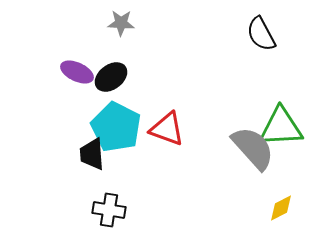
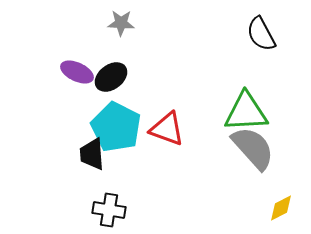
green triangle: moved 35 px left, 15 px up
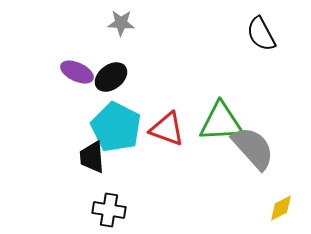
green triangle: moved 25 px left, 10 px down
black trapezoid: moved 3 px down
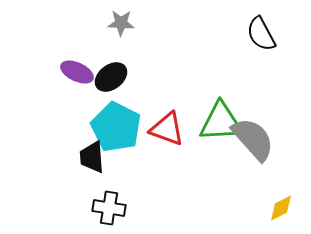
gray semicircle: moved 9 px up
black cross: moved 2 px up
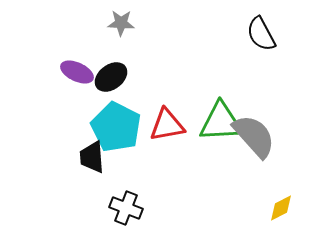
red triangle: moved 4 px up; rotated 30 degrees counterclockwise
gray semicircle: moved 1 px right, 3 px up
black cross: moved 17 px right; rotated 12 degrees clockwise
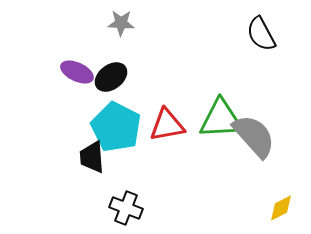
green triangle: moved 3 px up
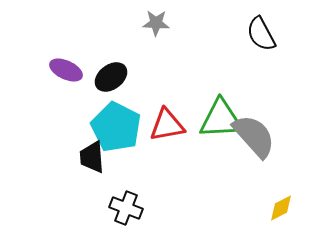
gray star: moved 35 px right
purple ellipse: moved 11 px left, 2 px up
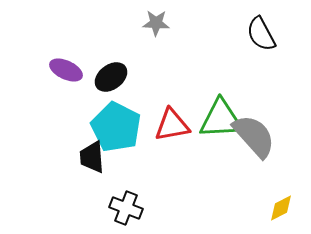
red triangle: moved 5 px right
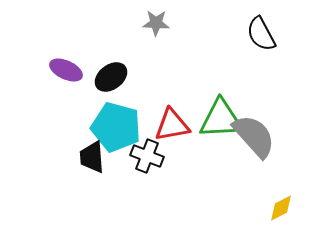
cyan pentagon: rotated 12 degrees counterclockwise
black cross: moved 21 px right, 52 px up
